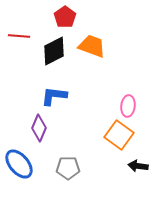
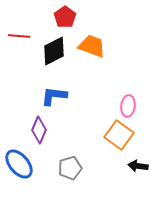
purple diamond: moved 2 px down
gray pentagon: moved 2 px right; rotated 15 degrees counterclockwise
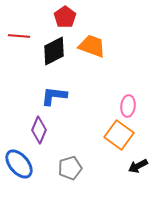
black arrow: rotated 36 degrees counterclockwise
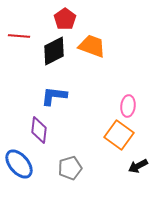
red pentagon: moved 2 px down
purple diamond: rotated 16 degrees counterclockwise
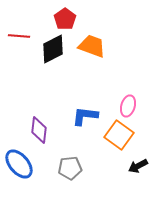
black diamond: moved 1 px left, 2 px up
blue L-shape: moved 31 px right, 20 px down
pink ellipse: rotated 10 degrees clockwise
gray pentagon: rotated 10 degrees clockwise
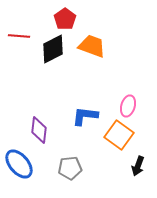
black arrow: rotated 42 degrees counterclockwise
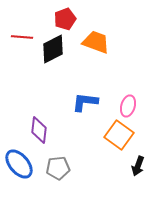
red pentagon: rotated 15 degrees clockwise
red line: moved 3 px right, 1 px down
orange trapezoid: moved 4 px right, 4 px up
blue L-shape: moved 14 px up
gray pentagon: moved 12 px left
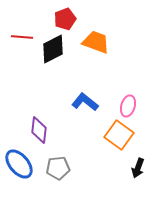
blue L-shape: rotated 32 degrees clockwise
black arrow: moved 2 px down
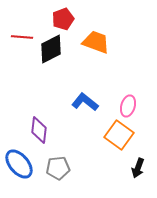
red pentagon: moved 2 px left
black diamond: moved 2 px left
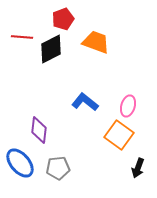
blue ellipse: moved 1 px right, 1 px up
